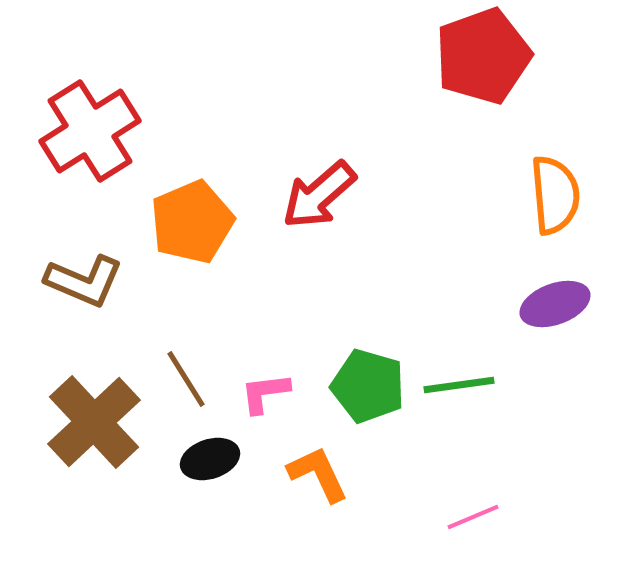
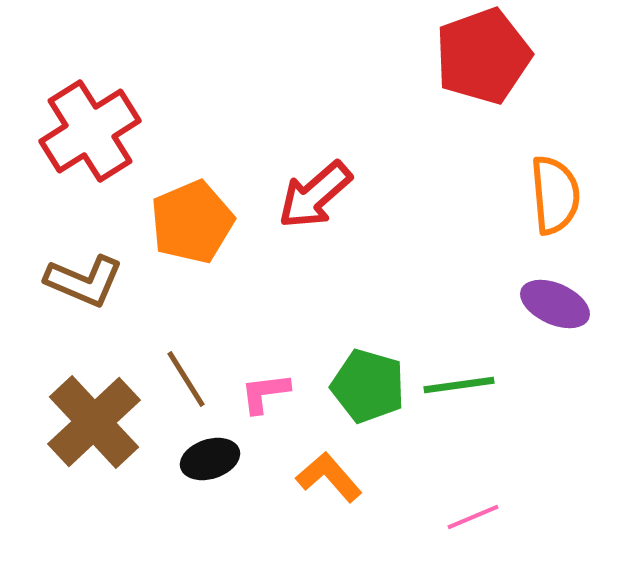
red arrow: moved 4 px left
purple ellipse: rotated 44 degrees clockwise
orange L-shape: moved 11 px right, 3 px down; rotated 16 degrees counterclockwise
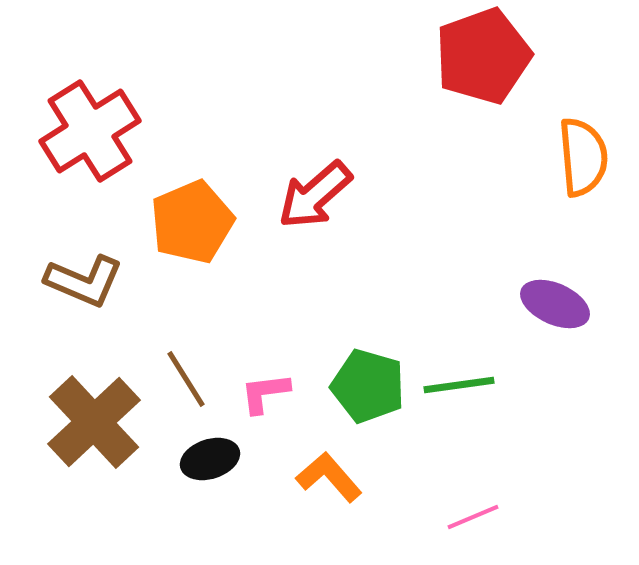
orange semicircle: moved 28 px right, 38 px up
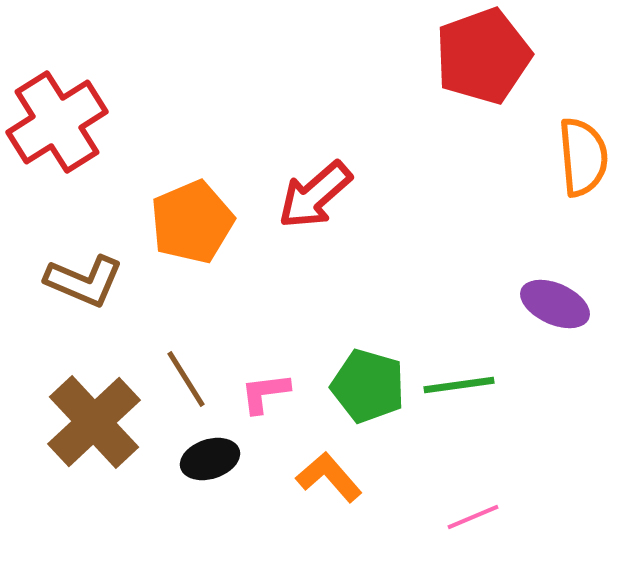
red cross: moved 33 px left, 9 px up
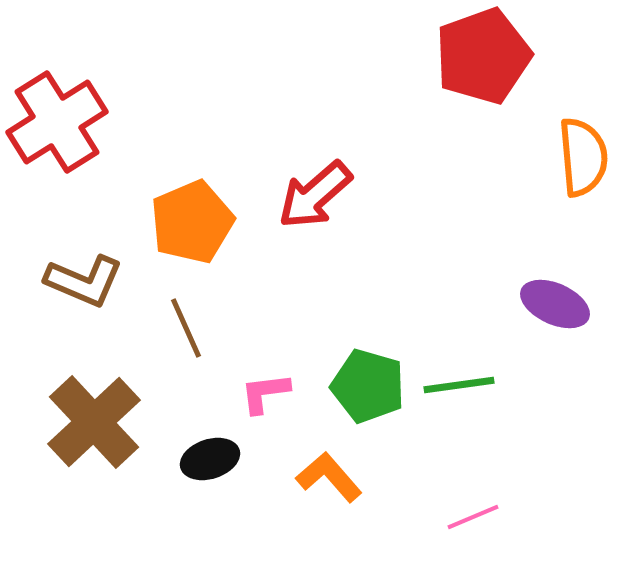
brown line: moved 51 px up; rotated 8 degrees clockwise
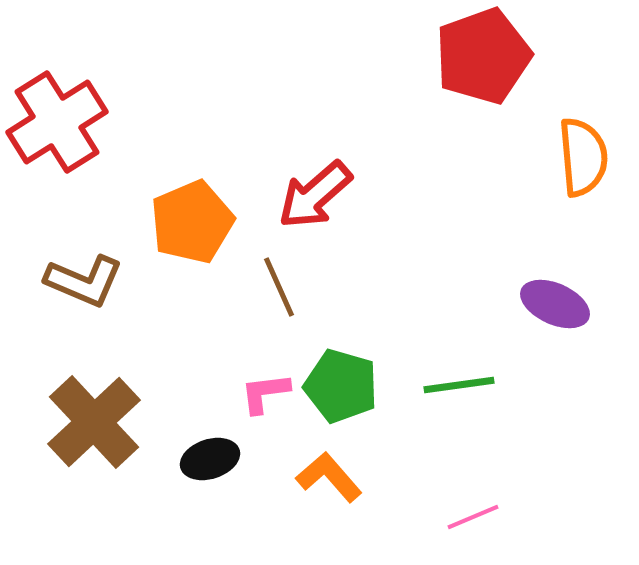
brown line: moved 93 px right, 41 px up
green pentagon: moved 27 px left
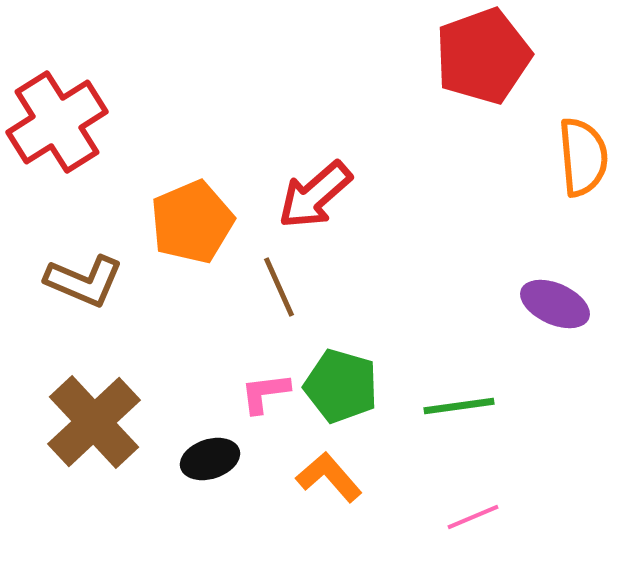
green line: moved 21 px down
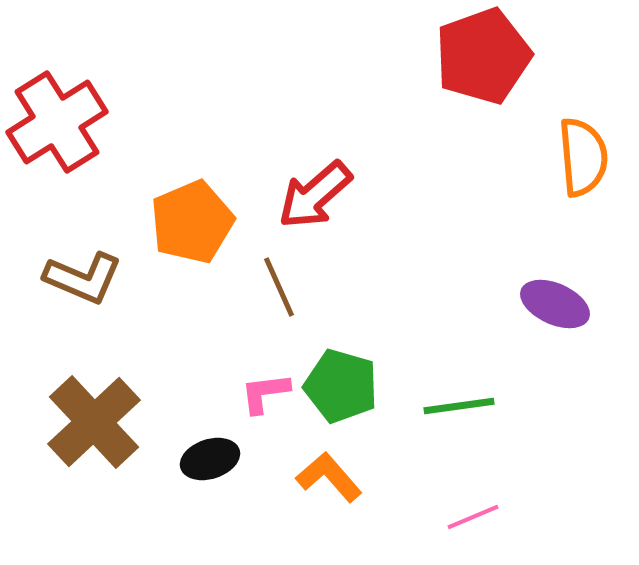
brown L-shape: moved 1 px left, 3 px up
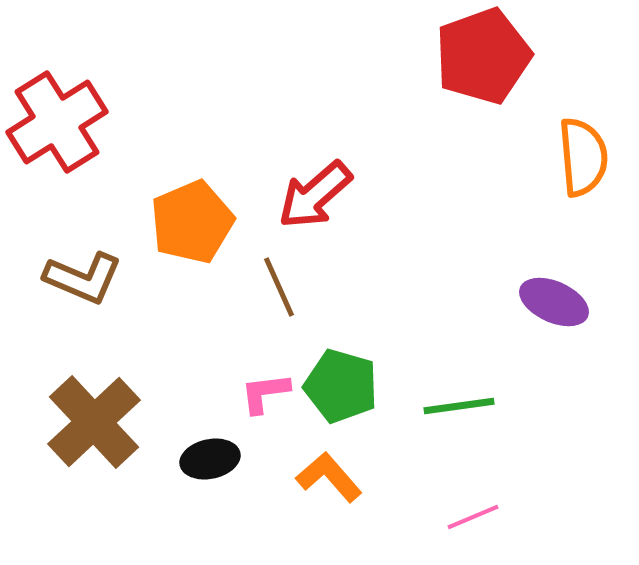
purple ellipse: moved 1 px left, 2 px up
black ellipse: rotated 6 degrees clockwise
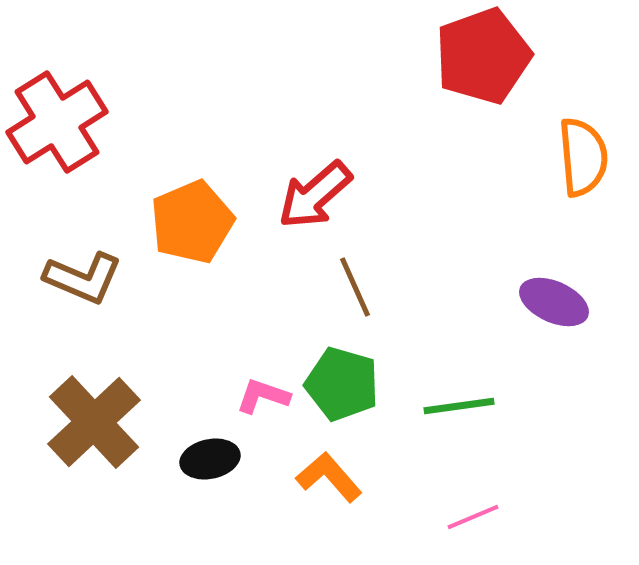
brown line: moved 76 px right
green pentagon: moved 1 px right, 2 px up
pink L-shape: moved 2 px left, 3 px down; rotated 26 degrees clockwise
